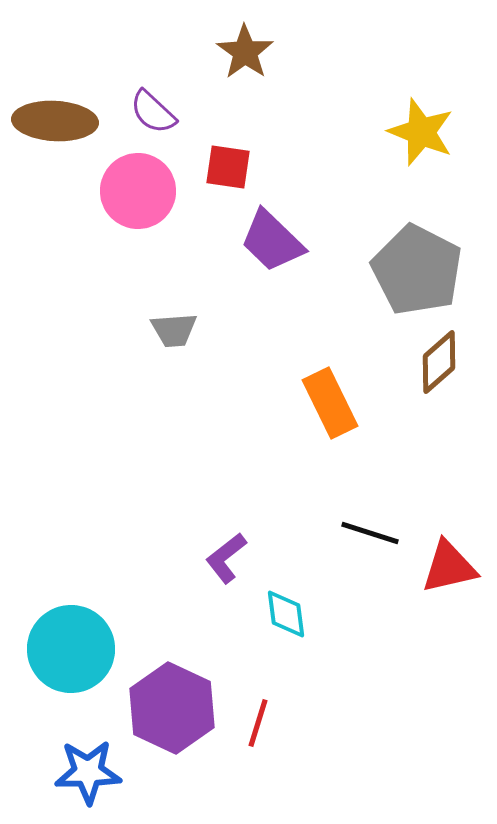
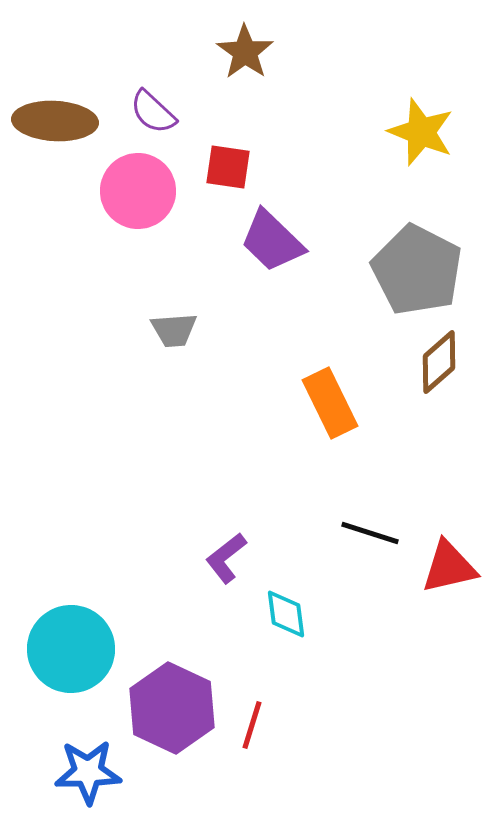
red line: moved 6 px left, 2 px down
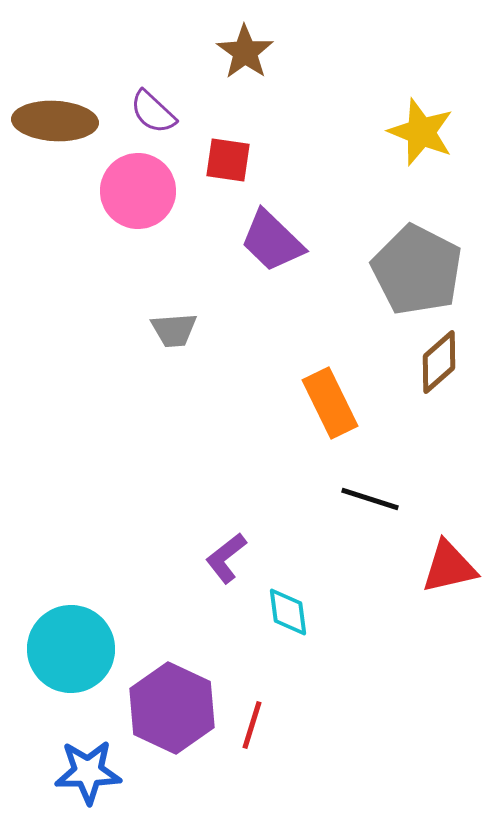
red square: moved 7 px up
black line: moved 34 px up
cyan diamond: moved 2 px right, 2 px up
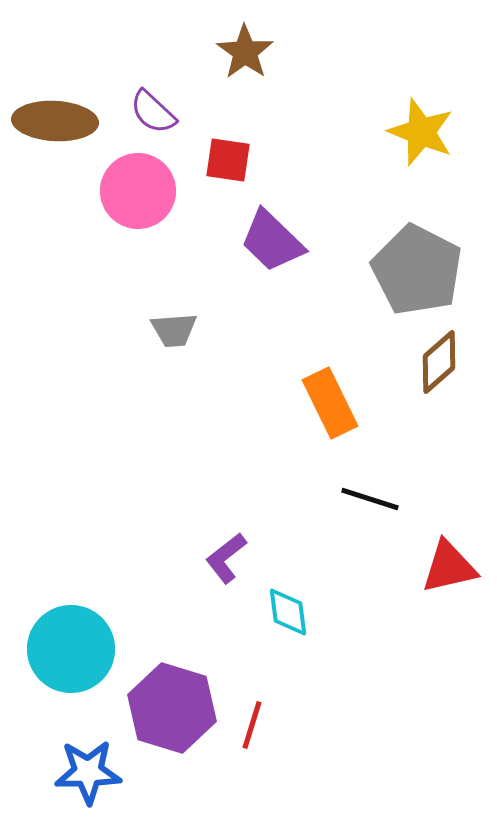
purple hexagon: rotated 8 degrees counterclockwise
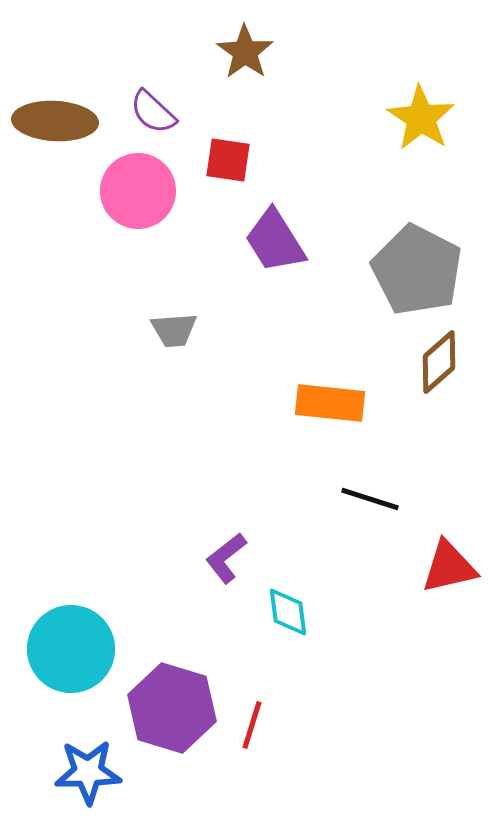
yellow star: moved 14 px up; rotated 12 degrees clockwise
purple trapezoid: moved 3 px right; rotated 14 degrees clockwise
orange rectangle: rotated 58 degrees counterclockwise
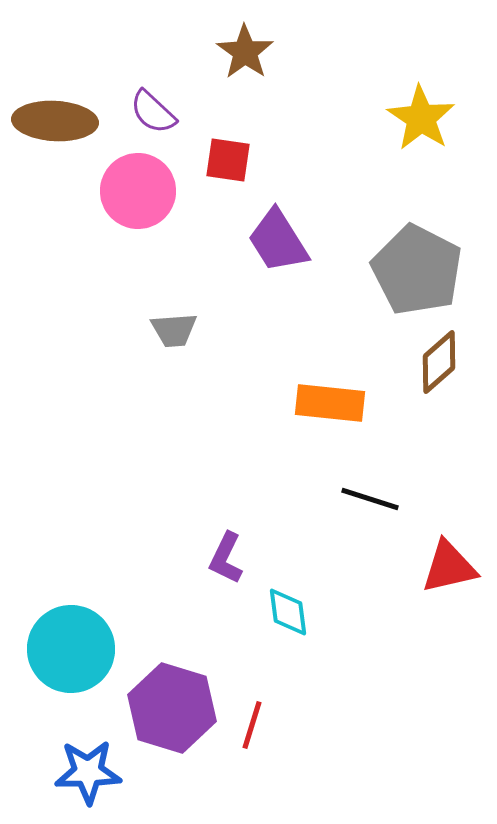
purple trapezoid: moved 3 px right
purple L-shape: rotated 26 degrees counterclockwise
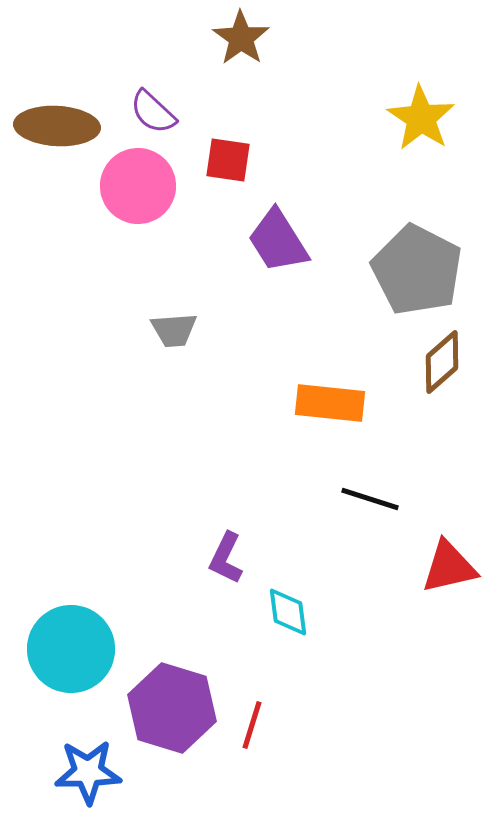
brown star: moved 4 px left, 14 px up
brown ellipse: moved 2 px right, 5 px down
pink circle: moved 5 px up
brown diamond: moved 3 px right
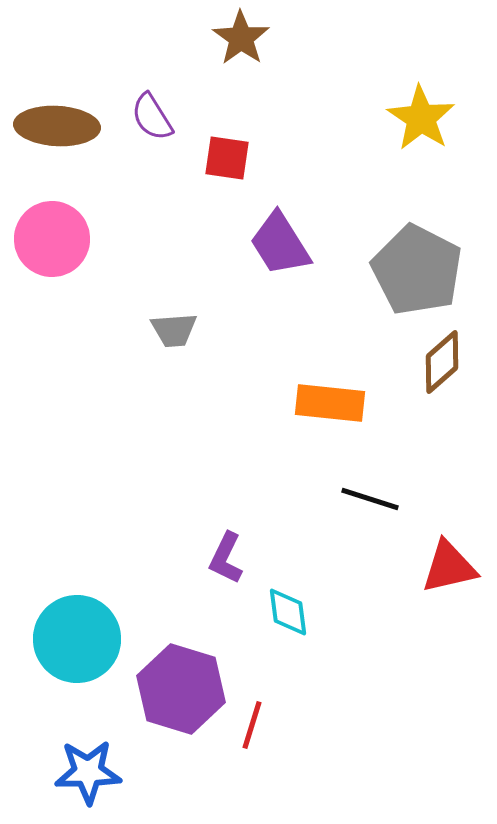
purple semicircle: moved 1 px left, 5 px down; rotated 15 degrees clockwise
red square: moved 1 px left, 2 px up
pink circle: moved 86 px left, 53 px down
purple trapezoid: moved 2 px right, 3 px down
cyan circle: moved 6 px right, 10 px up
purple hexagon: moved 9 px right, 19 px up
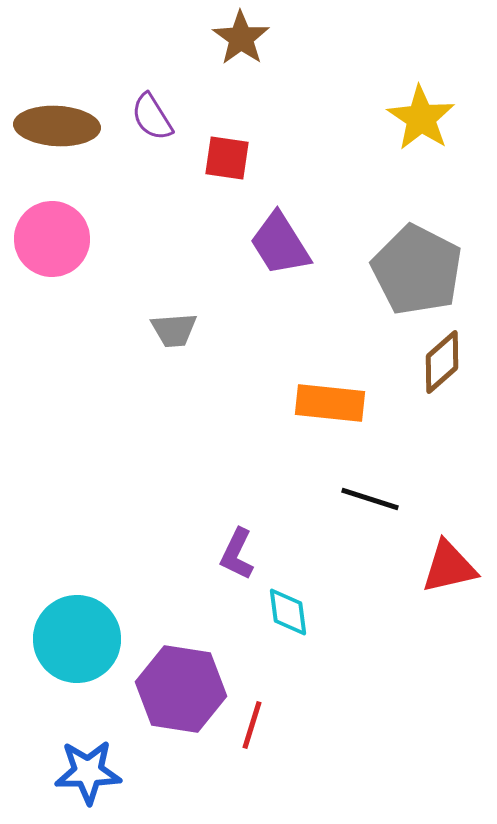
purple L-shape: moved 11 px right, 4 px up
purple hexagon: rotated 8 degrees counterclockwise
